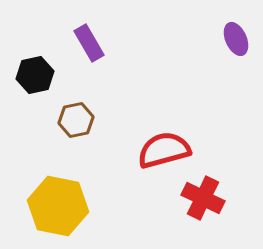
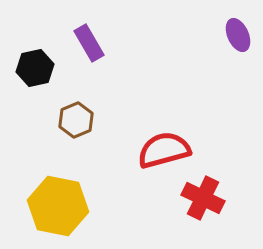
purple ellipse: moved 2 px right, 4 px up
black hexagon: moved 7 px up
brown hexagon: rotated 12 degrees counterclockwise
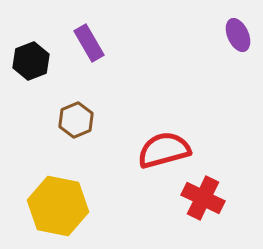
black hexagon: moved 4 px left, 7 px up; rotated 9 degrees counterclockwise
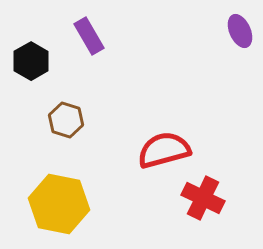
purple ellipse: moved 2 px right, 4 px up
purple rectangle: moved 7 px up
black hexagon: rotated 9 degrees counterclockwise
brown hexagon: moved 10 px left; rotated 20 degrees counterclockwise
yellow hexagon: moved 1 px right, 2 px up
